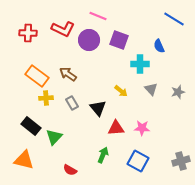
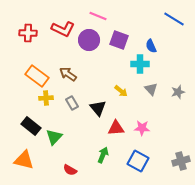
blue semicircle: moved 8 px left
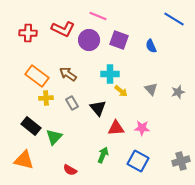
cyan cross: moved 30 px left, 10 px down
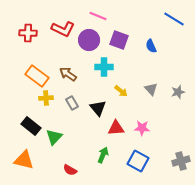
cyan cross: moved 6 px left, 7 px up
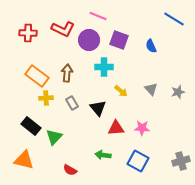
brown arrow: moved 1 px left, 1 px up; rotated 60 degrees clockwise
green arrow: rotated 105 degrees counterclockwise
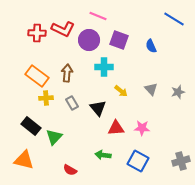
red cross: moved 9 px right
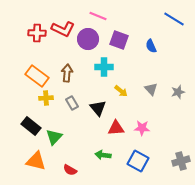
purple circle: moved 1 px left, 1 px up
orange triangle: moved 12 px right, 1 px down
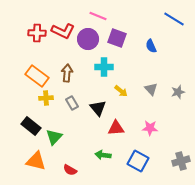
red L-shape: moved 2 px down
purple square: moved 2 px left, 2 px up
pink star: moved 8 px right
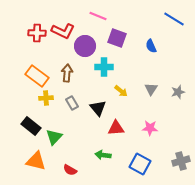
purple circle: moved 3 px left, 7 px down
gray triangle: rotated 16 degrees clockwise
blue square: moved 2 px right, 3 px down
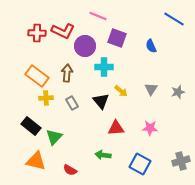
black triangle: moved 3 px right, 7 px up
